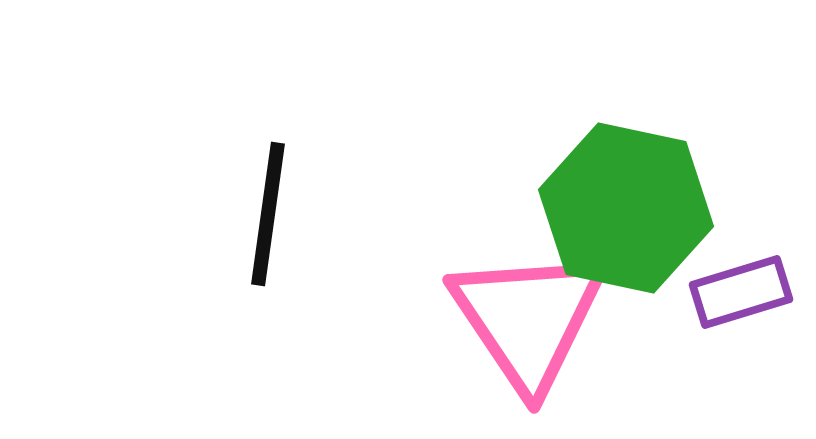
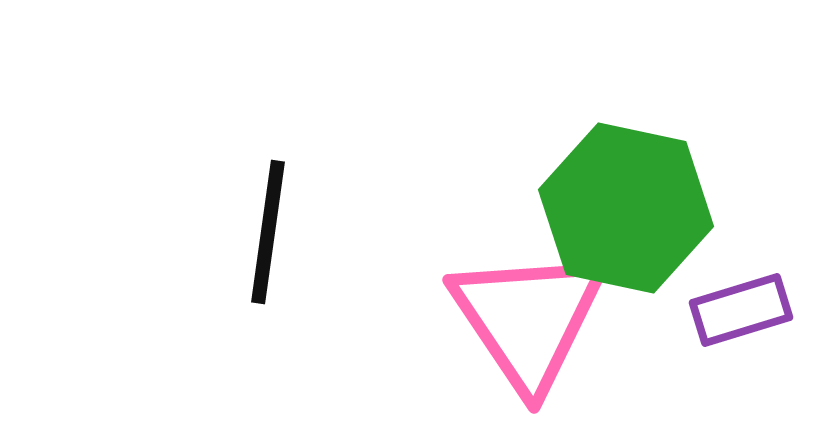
black line: moved 18 px down
purple rectangle: moved 18 px down
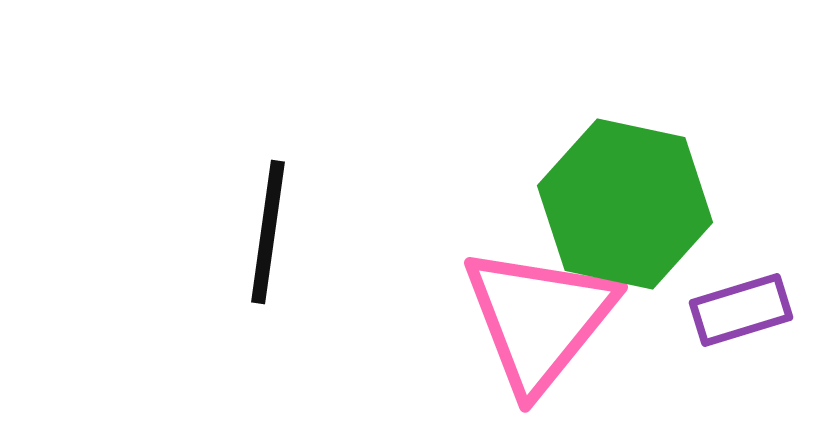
green hexagon: moved 1 px left, 4 px up
pink triangle: moved 11 px right; rotated 13 degrees clockwise
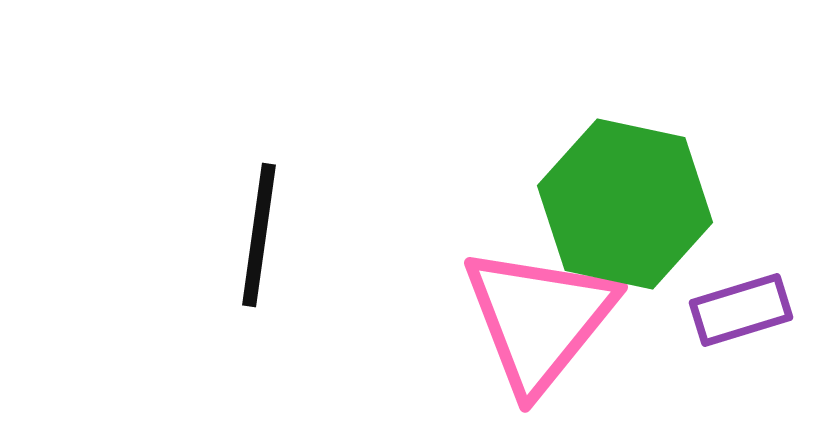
black line: moved 9 px left, 3 px down
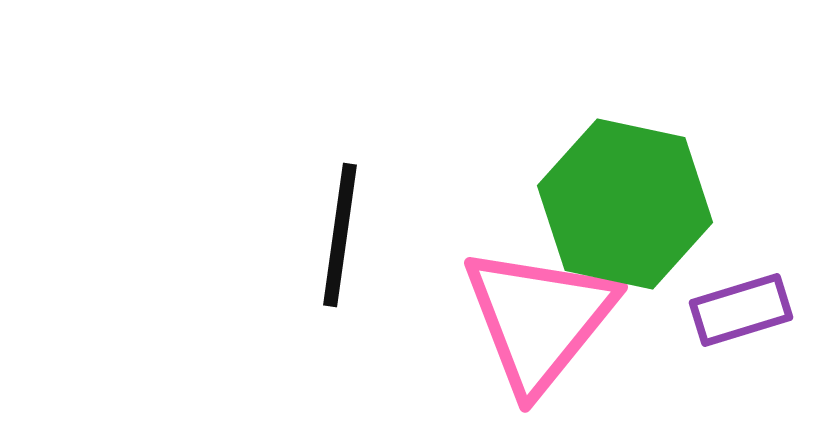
black line: moved 81 px right
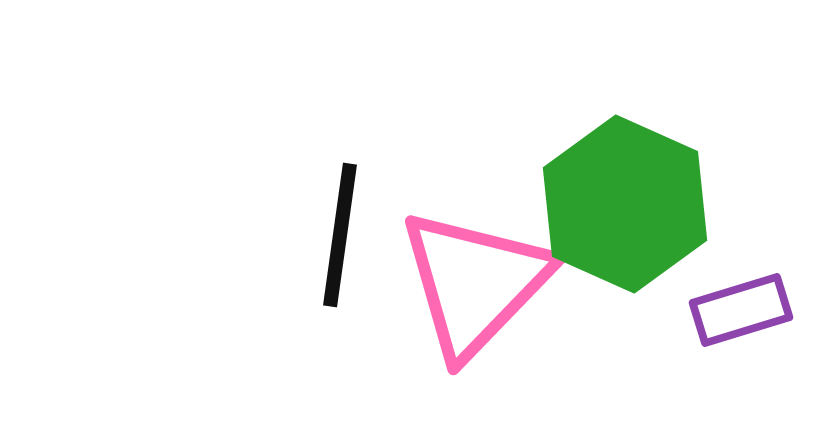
green hexagon: rotated 12 degrees clockwise
pink triangle: moved 64 px left, 36 px up; rotated 5 degrees clockwise
